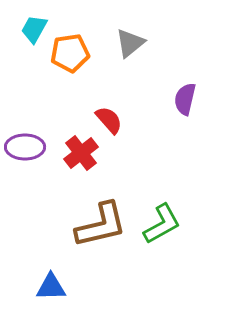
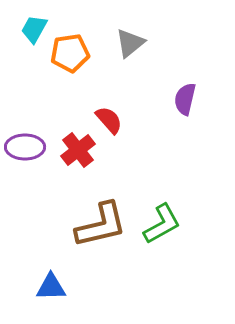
red cross: moved 3 px left, 3 px up
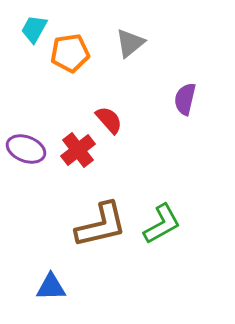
purple ellipse: moved 1 px right, 2 px down; rotated 21 degrees clockwise
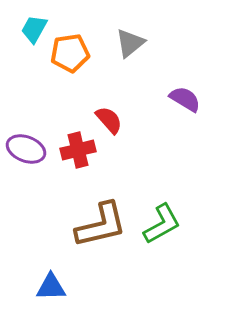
purple semicircle: rotated 108 degrees clockwise
red cross: rotated 24 degrees clockwise
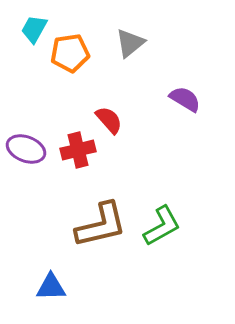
green L-shape: moved 2 px down
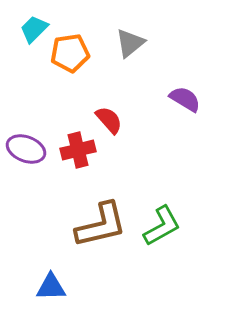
cyan trapezoid: rotated 16 degrees clockwise
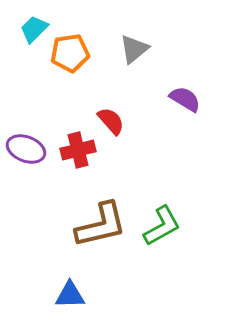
gray triangle: moved 4 px right, 6 px down
red semicircle: moved 2 px right, 1 px down
blue triangle: moved 19 px right, 8 px down
